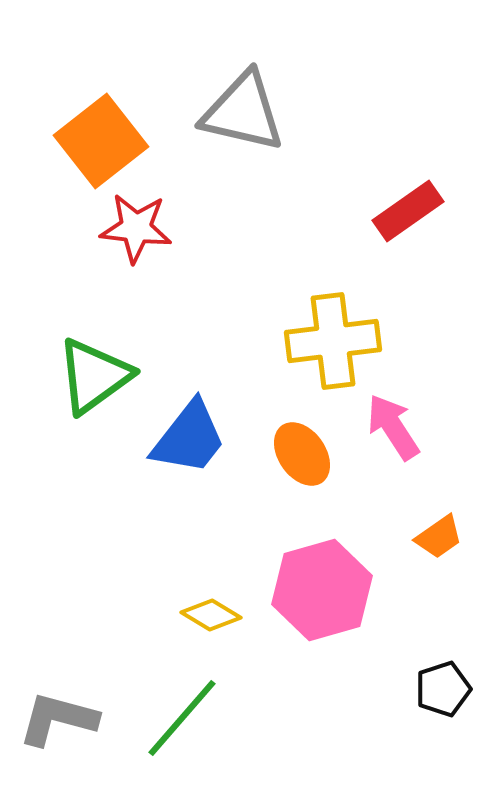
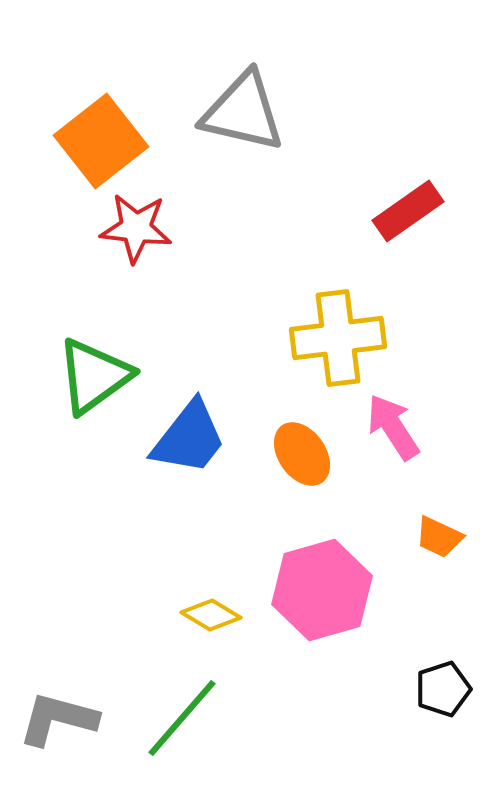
yellow cross: moved 5 px right, 3 px up
orange trapezoid: rotated 60 degrees clockwise
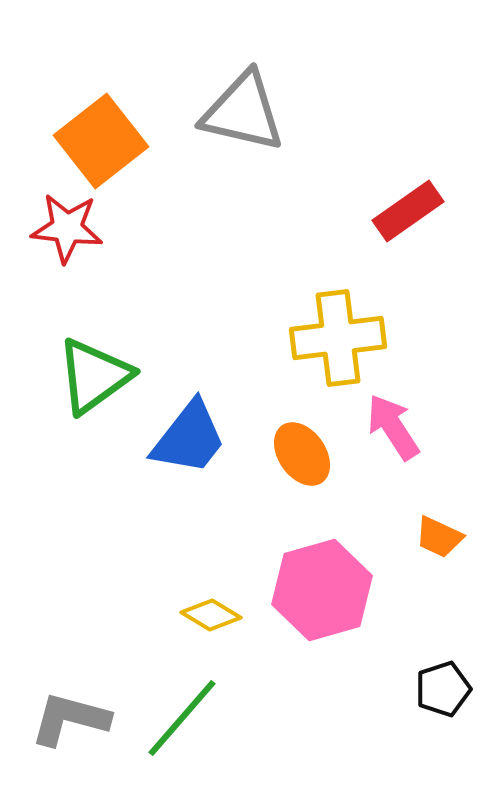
red star: moved 69 px left
gray L-shape: moved 12 px right
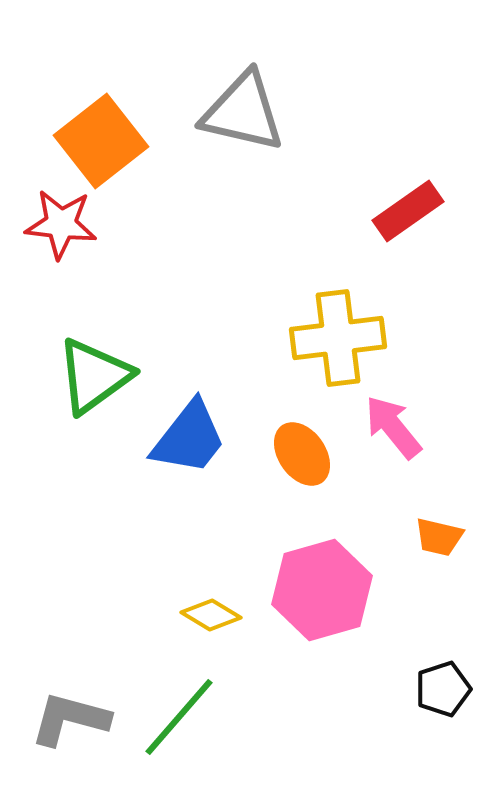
red star: moved 6 px left, 4 px up
pink arrow: rotated 6 degrees counterclockwise
orange trapezoid: rotated 12 degrees counterclockwise
green line: moved 3 px left, 1 px up
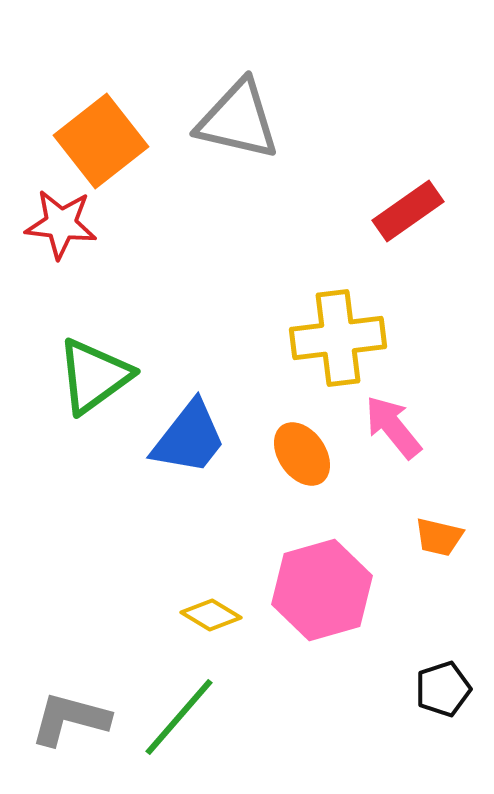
gray triangle: moved 5 px left, 8 px down
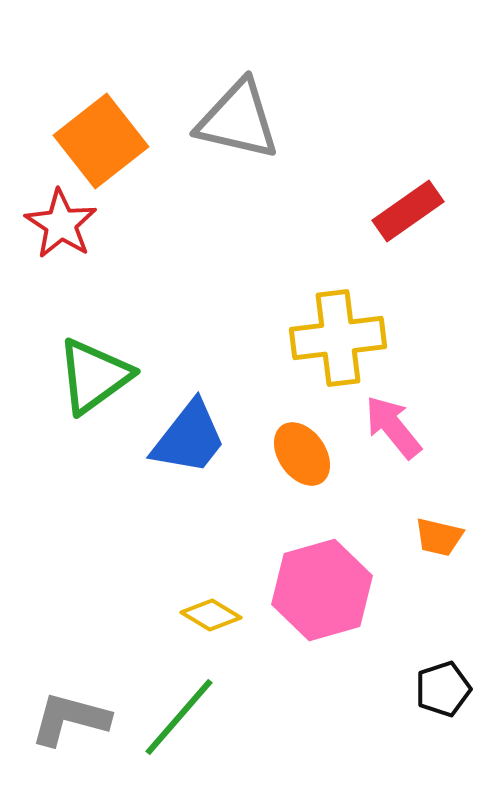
red star: rotated 26 degrees clockwise
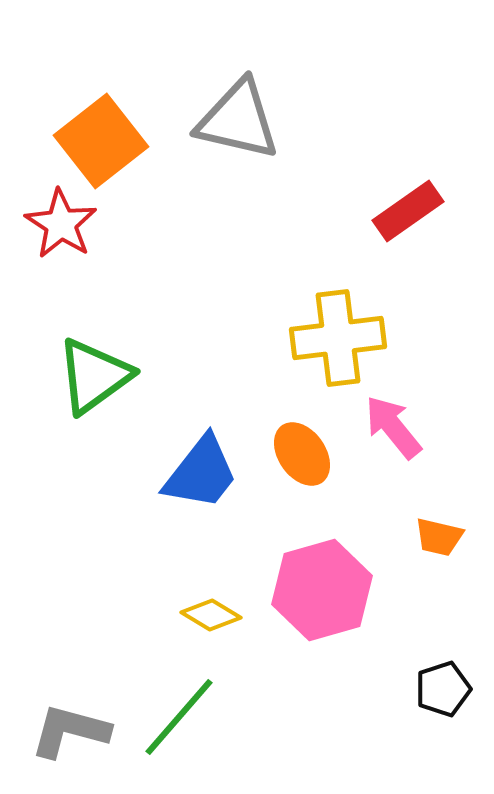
blue trapezoid: moved 12 px right, 35 px down
gray L-shape: moved 12 px down
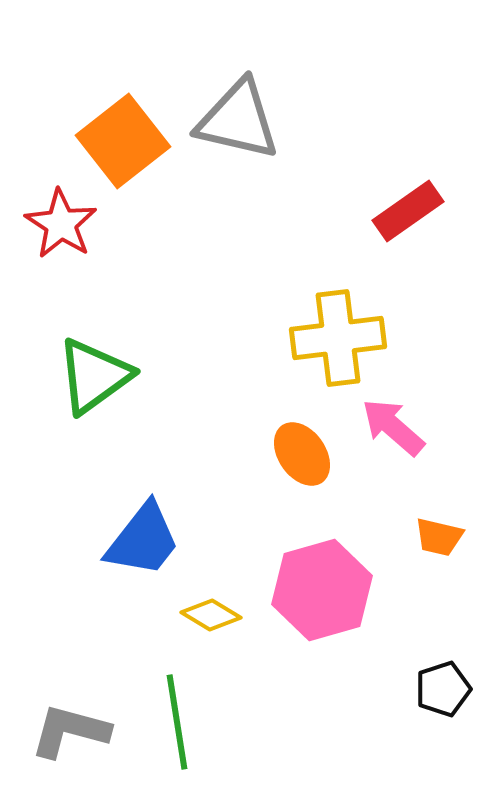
orange square: moved 22 px right
pink arrow: rotated 10 degrees counterclockwise
blue trapezoid: moved 58 px left, 67 px down
green line: moved 2 px left, 5 px down; rotated 50 degrees counterclockwise
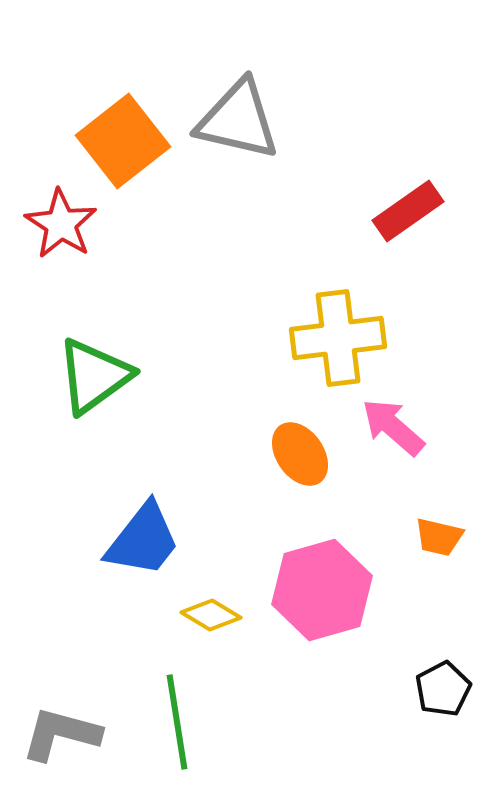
orange ellipse: moved 2 px left
black pentagon: rotated 10 degrees counterclockwise
gray L-shape: moved 9 px left, 3 px down
